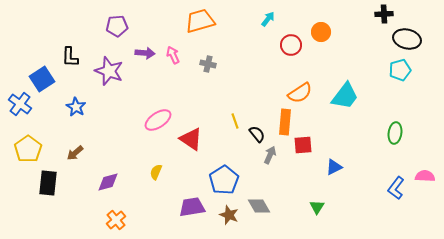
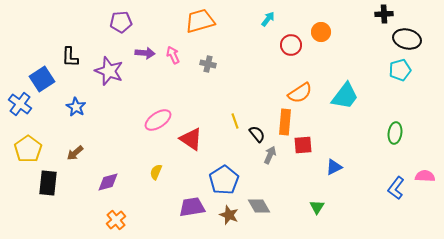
purple pentagon: moved 4 px right, 4 px up
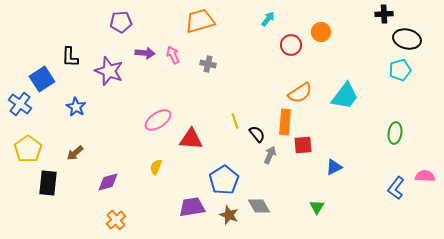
red triangle: rotated 30 degrees counterclockwise
yellow semicircle: moved 5 px up
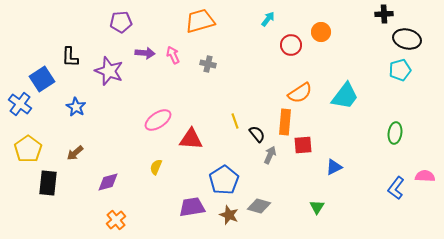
gray diamond: rotated 45 degrees counterclockwise
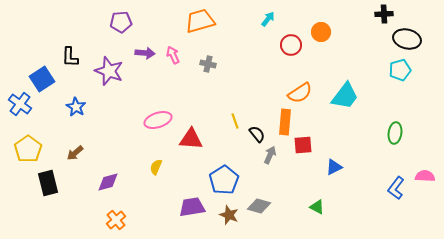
pink ellipse: rotated 16 degrees clockwise
black rectangle: rotated 20 degrees counterclockwise
green triangle: rotated 35 degrees counterclockwise
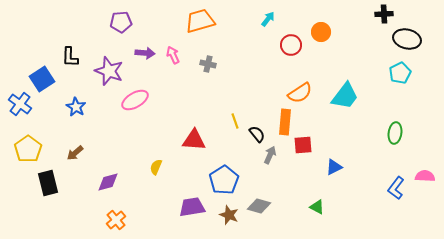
cyan pentagon: moved 3 px down; rotated 10 degrees counterclockwise
pink ellipse: moved 23 px left, 20 px up; rotated 12 degrees counterclockwise
red triangle: moved 3 px right, 1 px down
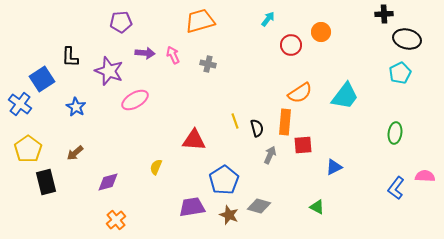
black semicircle: moved 6 px up; rotated 24 degrees clockwise
black rectangle: moved 2 px left, 1 px up
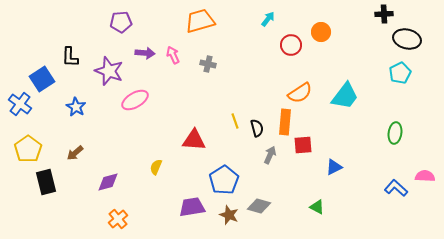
blue L-shape: rotated 95 degrees clockwise
orange cross: moved 2 px right, 1 px up
